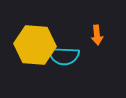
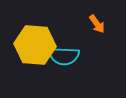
orange arrow: moved 11 px up; rotated 30 degrees counterclockwise
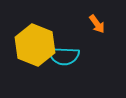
yellow hexagon: rotated 18 degrees clockwise
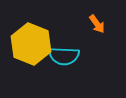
yellow hexagon: moved 4 px left, 1 px up
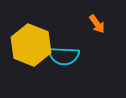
yellow hexagon: moved 1 px down
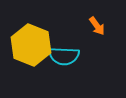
orange arrow: moved 2 px down
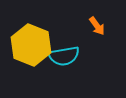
cyan semicircle: rotated 12 degrees counterclockwise
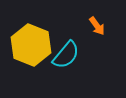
cyan semicircle: moved 2 px right, 1 px up; rotated 40 degrees counterclockwise
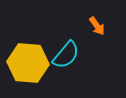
yellow hexagon: moved 3 px left, 18 px down; rotated 18 degrees counterclockwise
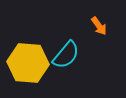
orange arrow: moved 2 px right
